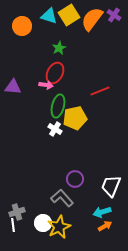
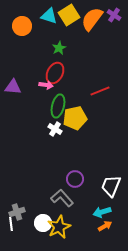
white line: moved 2 px left, 1 px up
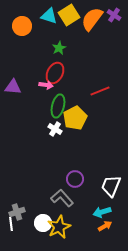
yellow pentagon: rotated 15 degrees counterclockwise
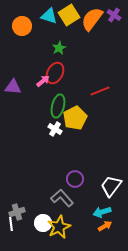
pink arrow: moved 3 px left, 4 px up; rotated 48 degrees counterclockwise
white trapezoid: rotated 15 degrees clockwise
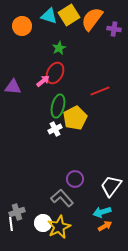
purple cross: moved 14 px down; rotated 24 degrees counterclockwise
white cross: rotated 32 degrees clockwise
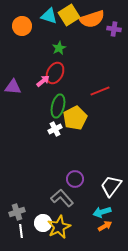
orange semicircle: rotated 145 degrees counterclockwise
white line: moved 10 px right, 7 px down
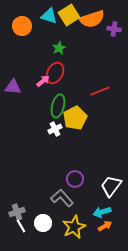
yellow star: moved 15 px right
white line: moved 5 px up; rotated 24 degrees counterclockwise
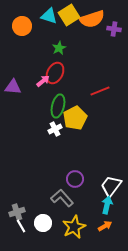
cyan arrow: moved 5 px right, 7 px up; rotated 120 degrees clockwise
